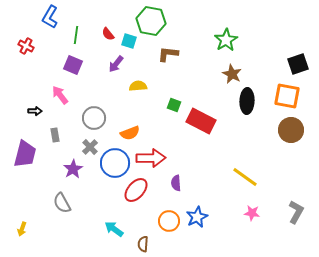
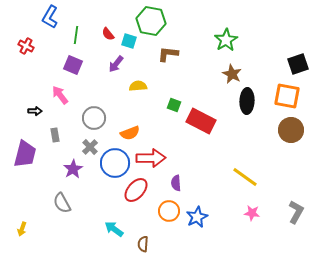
orange circle: moved 10 px up
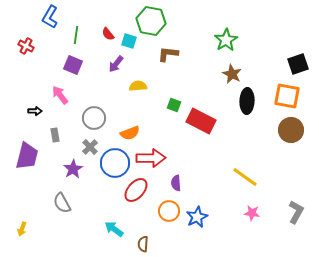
purple trapezoid: moved 2 px right, 2 px down
